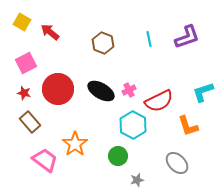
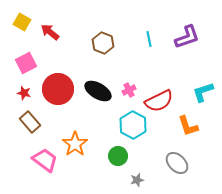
black ellipse: moved 3 px left
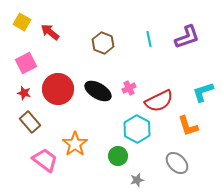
pink cross: moved 2 px up
cyan hexagon: moved 4 px right, 4 px down
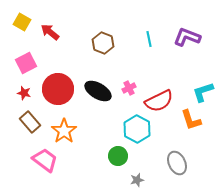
purple L-shape: rotated 140 degrees counterclockwise
orange L-shape: moved 3 px right, 6 px up
orange star: moved 11 px left, 13 px up
gray ellipse: rotated 20 degrees clockwise
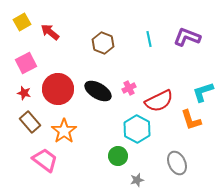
yellow square: rotated 30 degrees clockwise
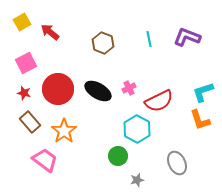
orange L-shape: moved 9 px right
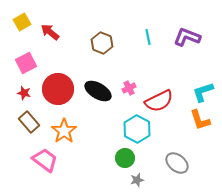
cyan line: moved 1 px left, 2 px up
brown hexagon: moved 1 px left
brown rectangle: moved 1 px left
green circle: moved 7 px right, 2 px down
gray ellipse: rotated 25 degrees counterclockwise
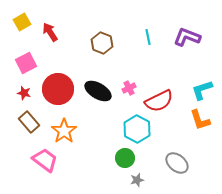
red arrow: rotated 18 degrees clockwise
cyan L-shape: moved 1 px left, 2 px up
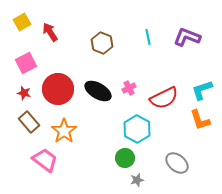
red semicircle: moved 5 px right, 3 px up
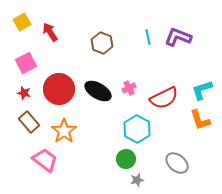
purple L-shape: moved 9 px left
red circle: moved 1 px right
green circle: moved 1 px right, 1 px down
